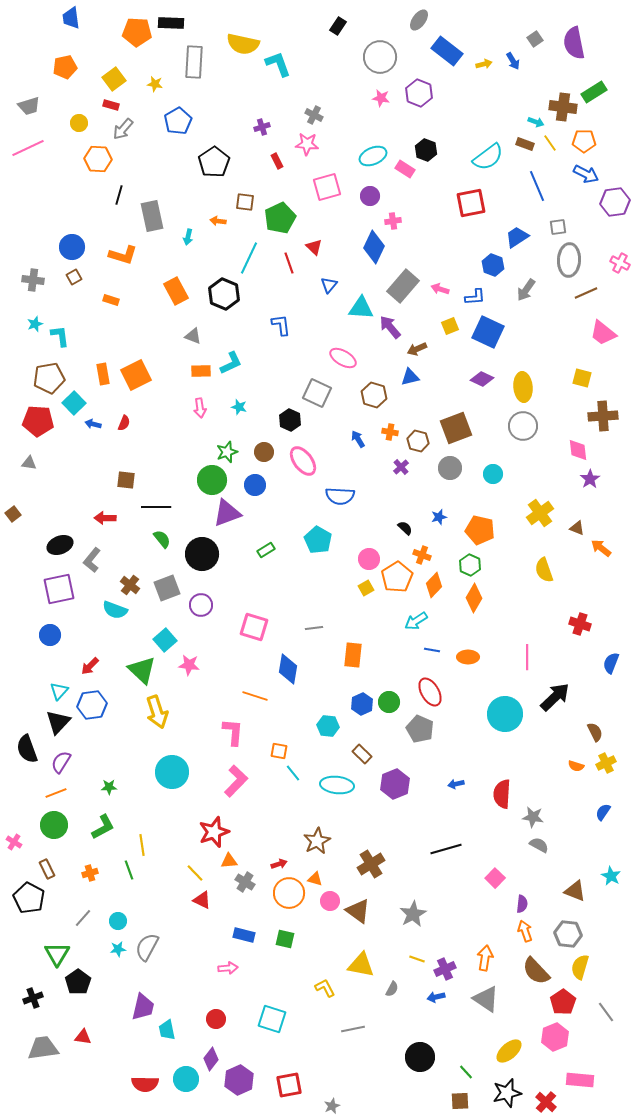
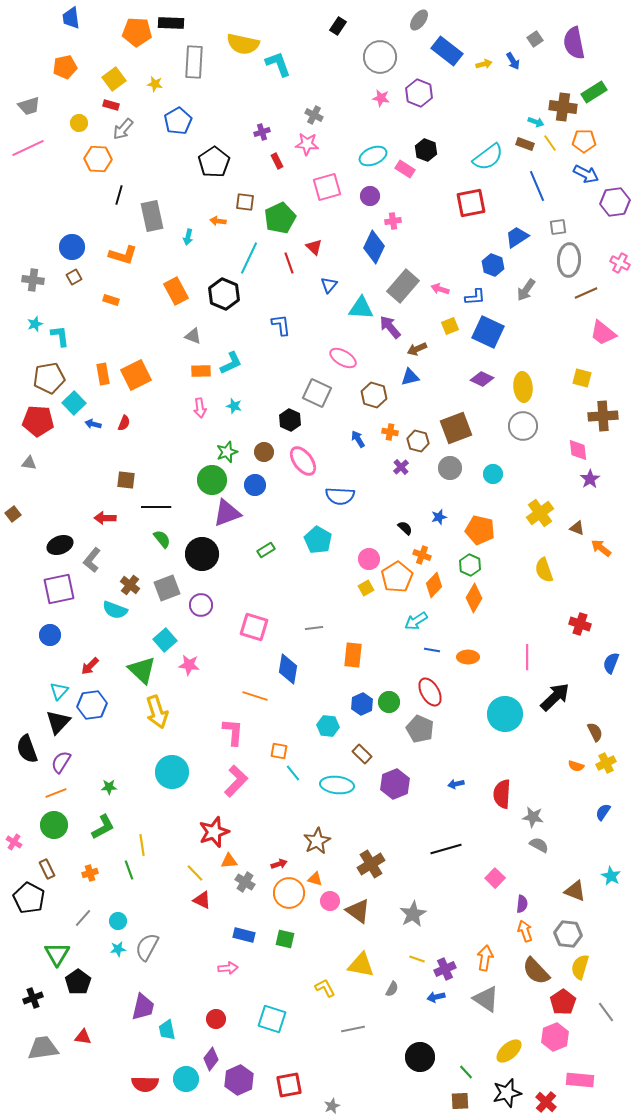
purple cross at (262, 127): moved 5 px down
cyan star at (239, 407): moved 5 px left, 1 px up
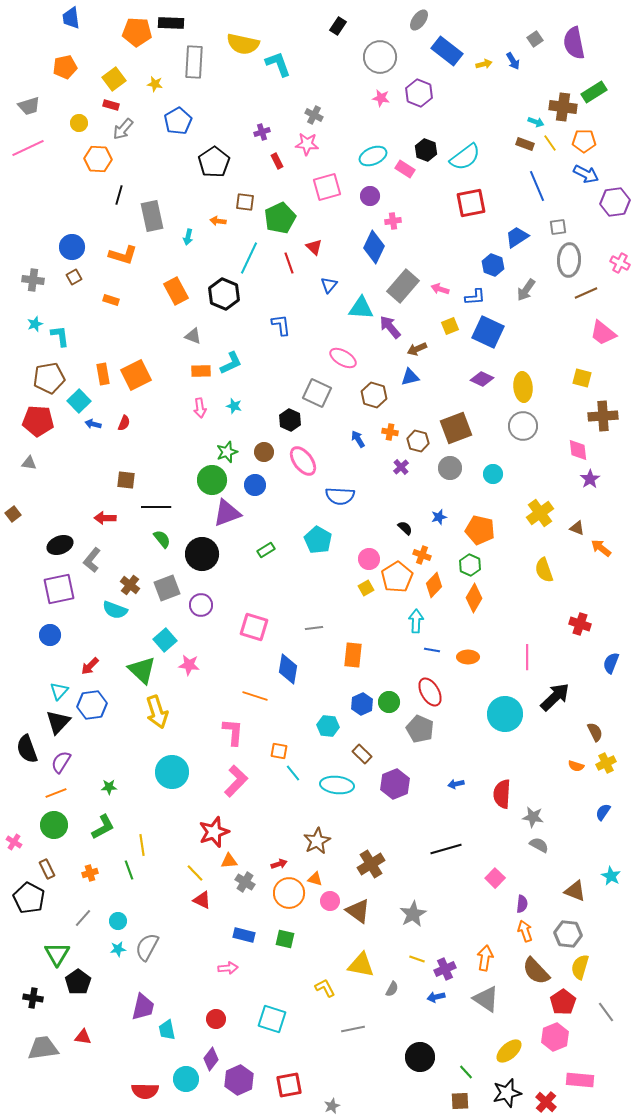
cyan semicircle at (488, 157): moved 23 px left
cyan square at (74, 403): moved 5 px right, 2 px up
cyan arrow at (416, 621): rotated 125 degrees clockwise
black cross at (33, 998): rotated 30 degrees clockwise
red semicircle at (145, 1084): moved 7 px down
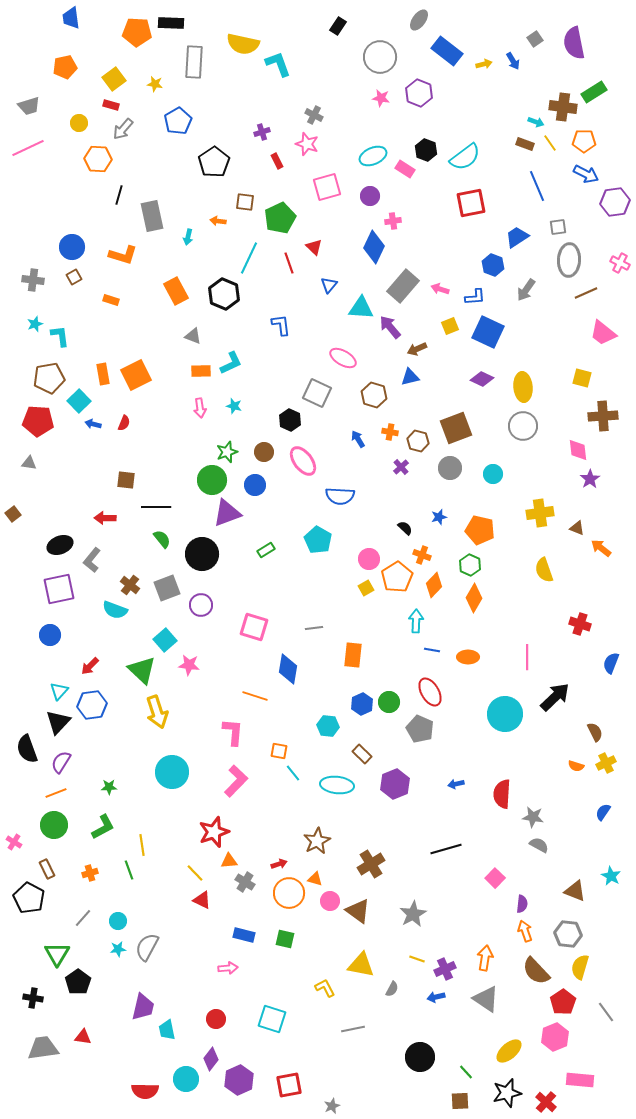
pink star at (307, 144): rotated 15 degrees clockwise
yellow cross at (540, 513): rotated 28 degrees clockwise
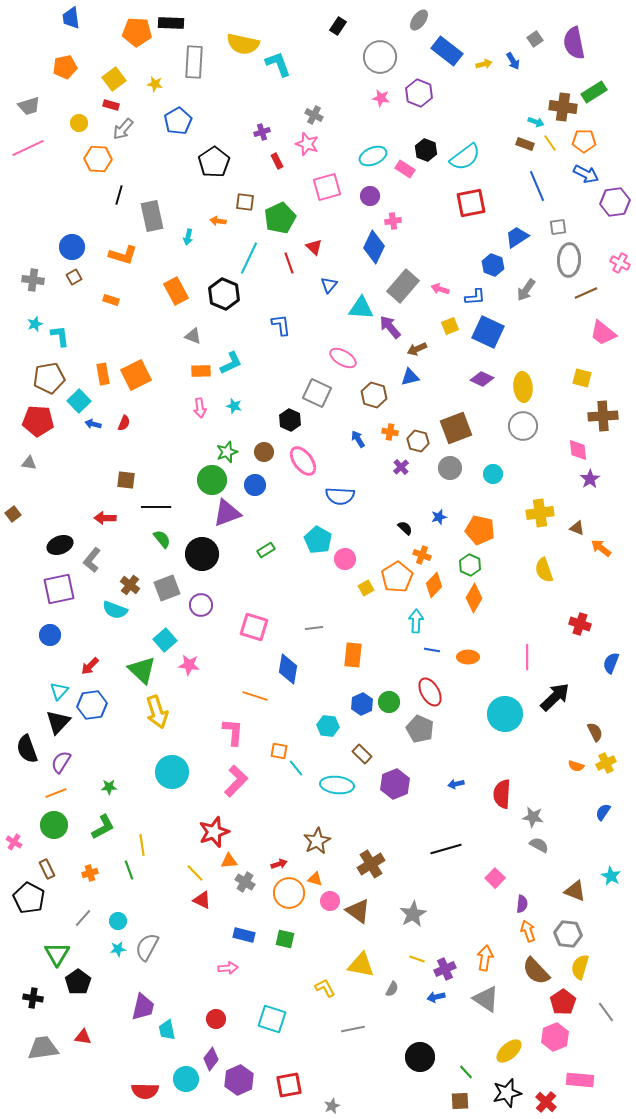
pink circle at (369, 559): moved 24 px left
cyan line at (293, 773): moved 3 px right, 5 px up
orange arrow at (525, 931): moved 3 px right
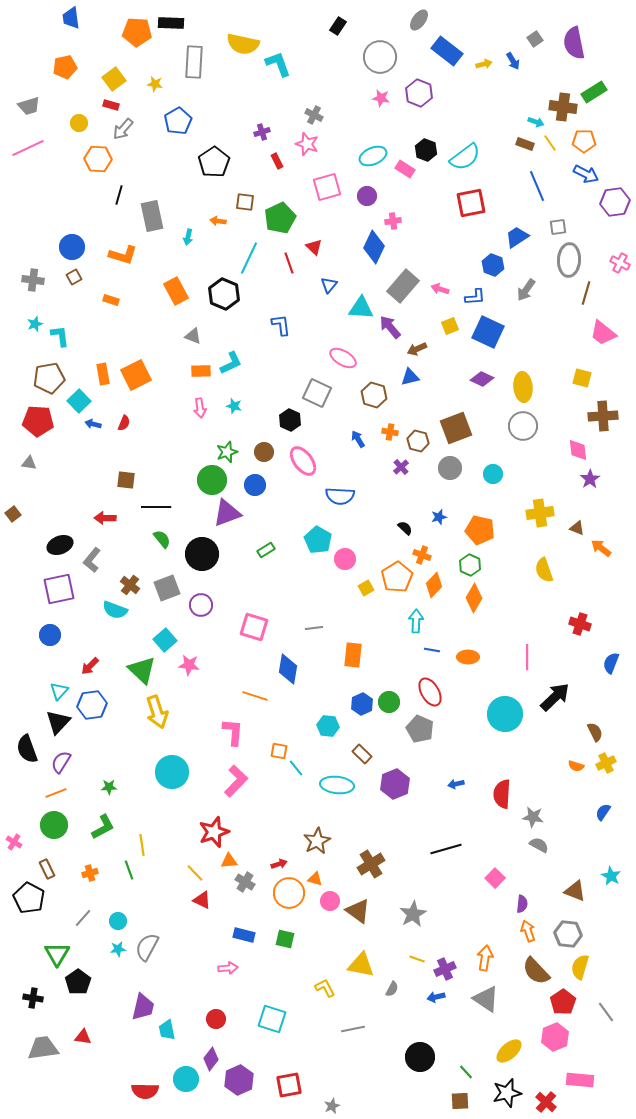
purple circle at (370, 196): moved 3 px left
brown line at (586, 293): rotated 50 degrees counterclockwise
